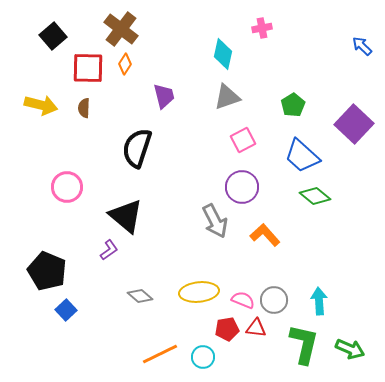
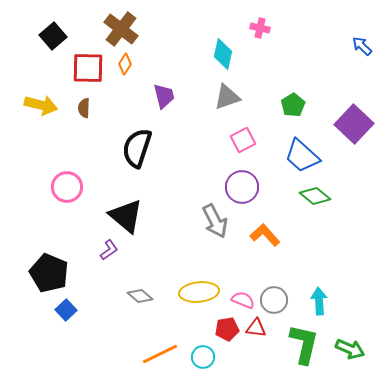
pink cross: moved 2 px left; rotated 24 degrees clockwise
black pentagon: moved 2 px right, 2 px down
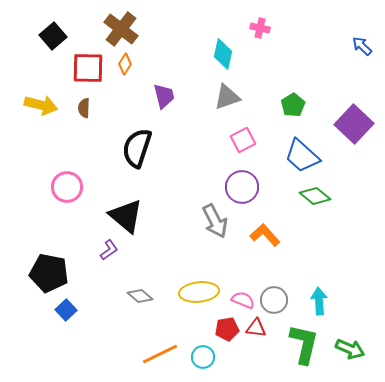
black pentagon: rotated 12 degrees counterclockwise
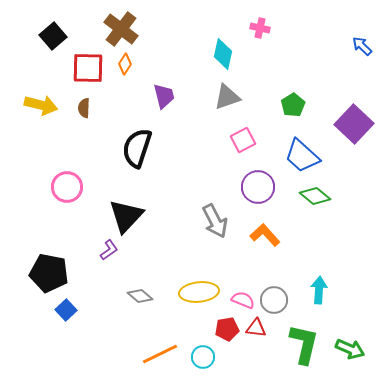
purple circle: moved 16 px right
black triangle: rotated 33 degrees clockwise
cyan arrow: moved 11 px up; rotated 8 degrees clockwise
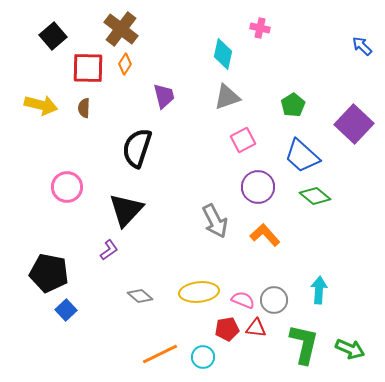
black triangle: moved 6 px up
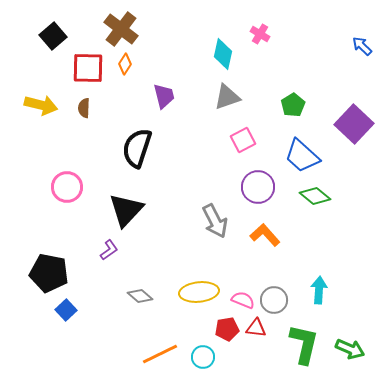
pink cross: moved 6 px down; rotated 18 degrees clockwise
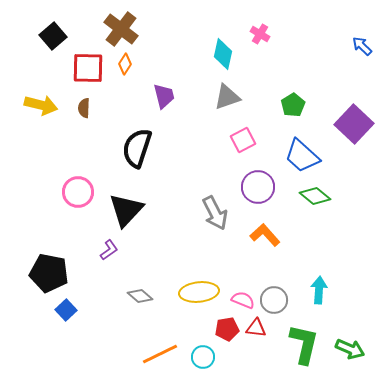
pink circle: moved 11 px right, 5 px down
gray arrow: moved 8 px up
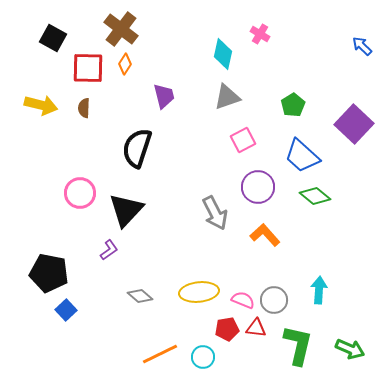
black square: moved 2 px down; rotated 20 degrees counterclockwise
pink circle: moved 2 px right, 1 px down
green L-shape: moved 6 px left, 1 px down
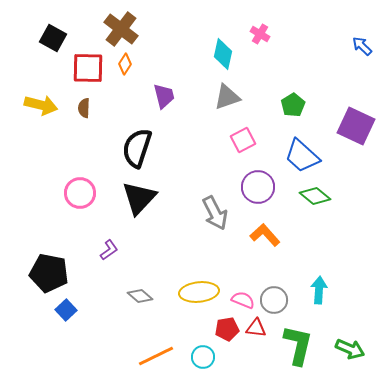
purple square: moved 2 px right, 2 px down; rotated 18 degrees counterclockwise
black triangle: moved 13 px right, 12 px up
orange line: moved 4 px left, 2 px down
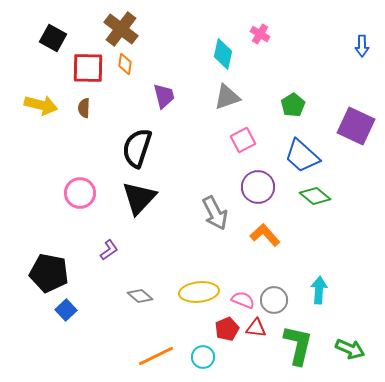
blue arrow: rotated 135 degrees counterclockwise
orange diamond: rotated 25 degrees counterclockwise
red pentagon: rotated 15 degrees counterclockwise
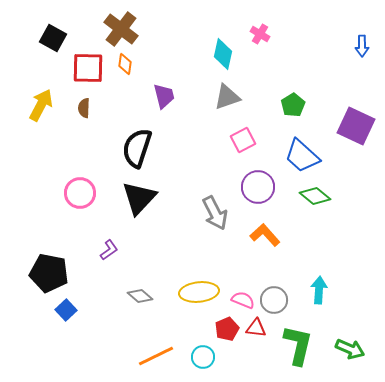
yellow arrow: rotated 76 degrees counterclockwise
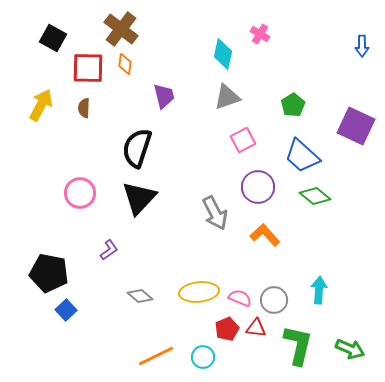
pink semicircle: moved 3 px left, 2 px up
